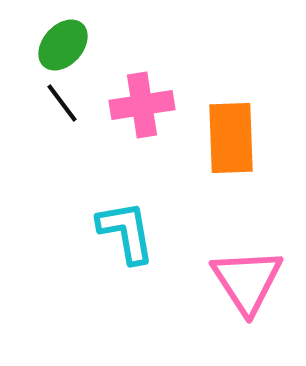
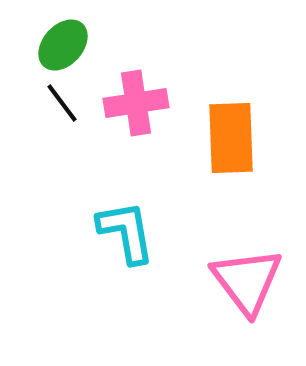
pink cross: moved 6 px left, 2 px up
pink triangle: rotated 4 degrees counterclockwise
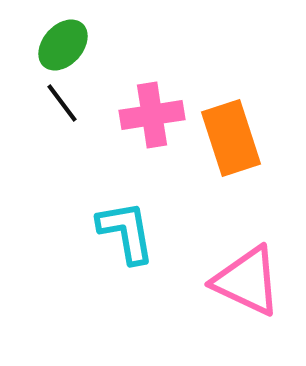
pink cross: moved 16 px right, 12 px down
orange rectangle: rotated 16 degrees counterclockwise
pink triangle: rotated 28 degrees counterclockwise
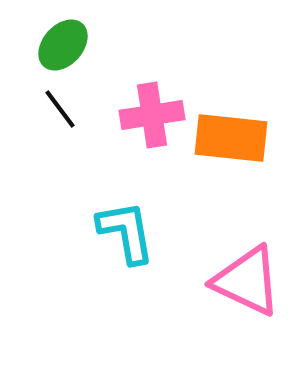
black line: moved 2 px left, 6 px down
orange rectangle: rotated 66 degrees counterclockwise
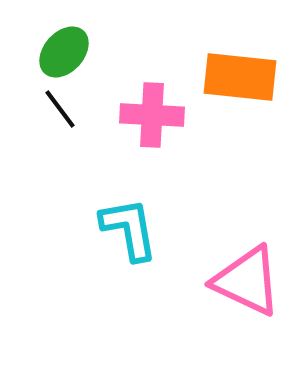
green ellipse: moved 1 px right, 7 px down
pink cross: rotated 12 degrees clockwise
orange rectangle: moved 9 px right, 61 px up
cyan L-shape: moved 3 px right, 3 px up
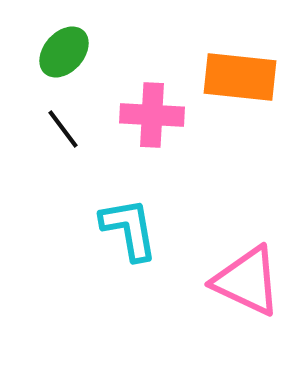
black line: moved 3 px right, 20 px down
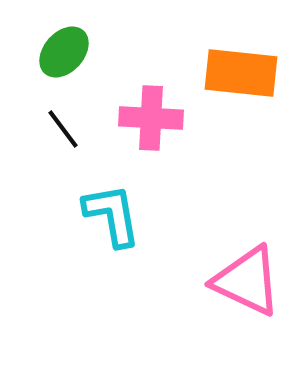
orange rectangle: moved 1 px right, 4 px up
pink cross: moved 1 px left, 3 px down
cyan L-shape: moved 17 px left, 14 px up
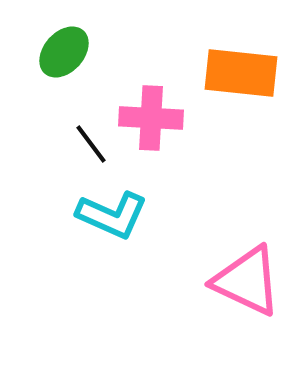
black line: moved 28 px right, 15 px down
cyan L-shape: rotated 124 degrees clockwise
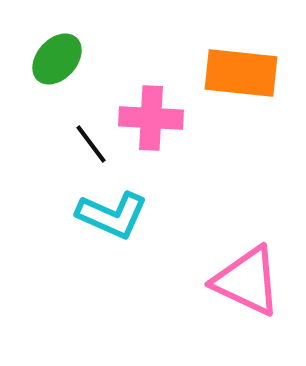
green ellipse: moved 7 px left, 7 px down
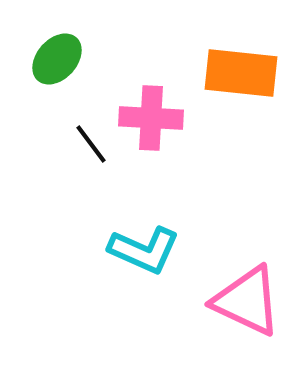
cyan L-shape: moved 32 px right, 35 px down
pink triangle: moved 20 px down
